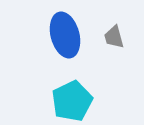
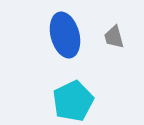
cyan pentagon: moved 1 px right
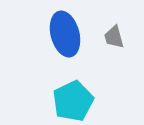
blue ellipse: moved 1 px up
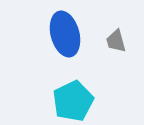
gray trapezoid: moved 2 px right, 4 px down
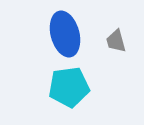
cyan pentagon: moved 4 px left, 14 px up; rotated 18 degrees clockwise
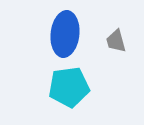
blue ellipse: rotated 21 degrees clockwise
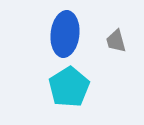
cyan pentagon: rotated 24 degrees counterclockwise
